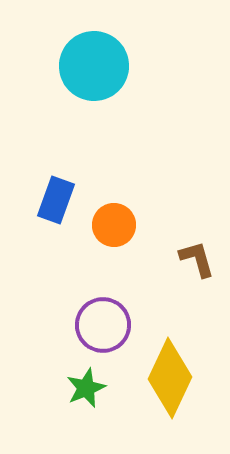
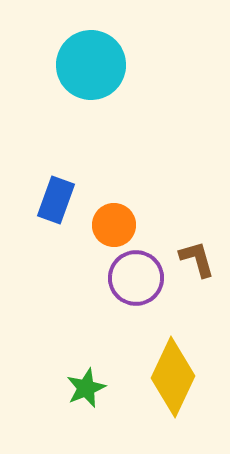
cyan circle: moved 3 px left, 1 px up
purple circle: moved 33 px right, 47 px up
yellow diamond: moved 3 px right, 1 px up
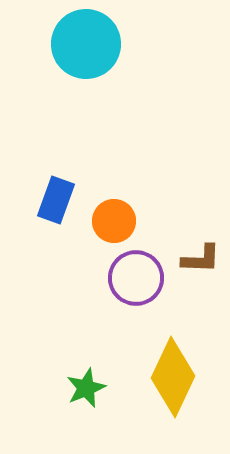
cyan circle: moved 5 px left, 21 px up
orange circle: moved 4 px up
brown L-shape: moved 4 px right; rotated 108 degrees clockwise
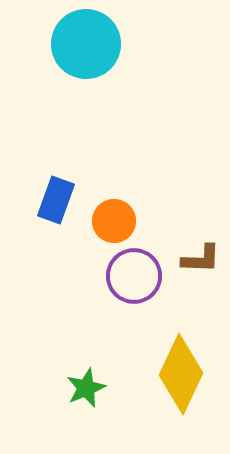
purple circle: moved 2 px left, 2 px up
yellow diamond: moved 8 px right, 3 px up
